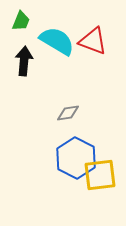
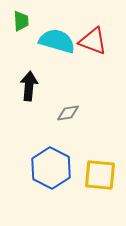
green trapezoid: rotated 25 degrees counterclockwise
cyan semicircle: rotated 15 degrees counterclockwise
black arrow: moved 5 px right, 25 px down
blue hexagon: moved 25 px left, 10 px down
yellow square: rotated 12 degrees clockwise
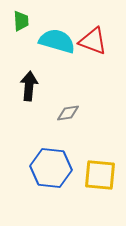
blue hexagon: rotated 21 degrees counterclockwise
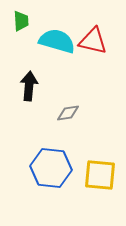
red triangle: rotated 8 degrees counterclockwise
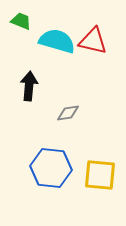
green trapezoid: rotated 65 degrees counterclockwise
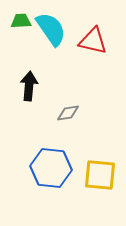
green trapezoid: rotated 25 degrees counterclockwise
cyan semicircle: moved 6 px left, 12 px up; rotated 39 degrees clockwise
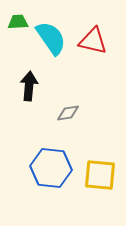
green trapezoid: moved 3 px left, 1 px down
cyan semicircle: moved 9 px down
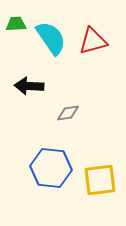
green trapezoid: moved 2 px left, 2 px down
red triangle: rotated 28 degrees counterclockwise
black arrow: rotated 92 degrees counterclockwise
yellow square: moved 5 px down; rotated 12 degrees counterclockwise
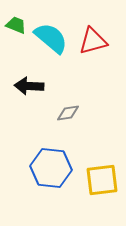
green trapezoid: moved 1 px down; rotated 25 degrees clockwise
cyan semicircle: rotated 15 degrees counterclockwise
yellow square: moved 2 px right
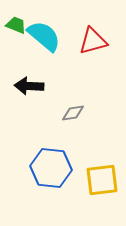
cyan semicircle: moved 7 px left, 2 px up
gray diamond: moved 5 px right
